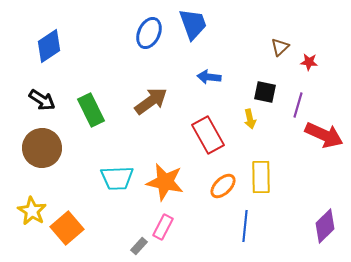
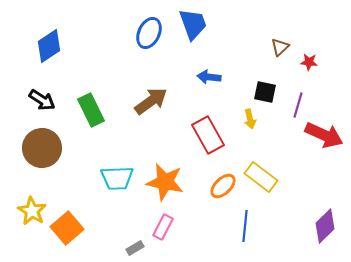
yellow rectangle: rotated 52 degrees counterclockwise
gray rectangle: moved 4 px left, 2 px down; rotated 18 degrees clockwise
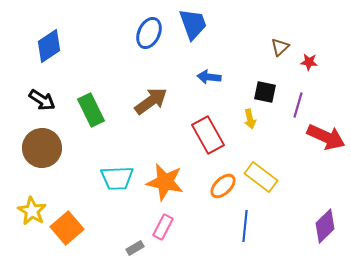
red arrow: moved 2 px right, 2 px down
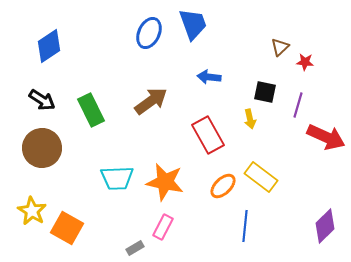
red star: moved 4 px left
orange square: rotated 20 degrees counterclockwise
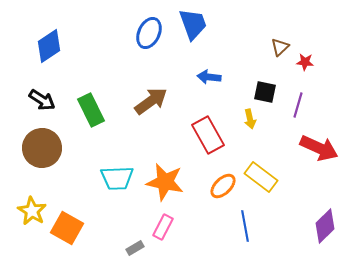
red arrow: moved 7 px left, 11 px down
blue line: rotated 16 degrees counterclockwise
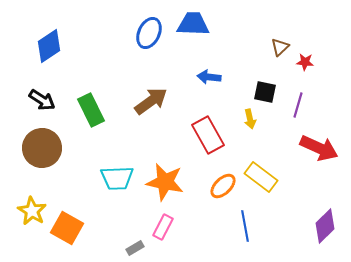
blue trapezoid: rotated 68 degrees counterclockwise
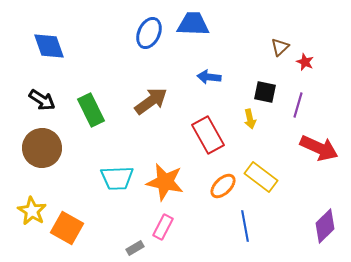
blue diamond: rotated 76 degrees counterclockwise
red star: rotated 18 degrees clockwise
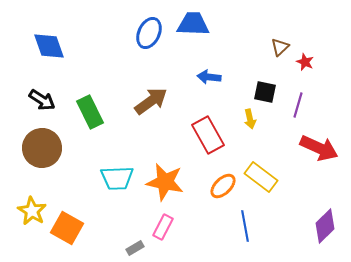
green rectangle: moved 1 px left, 2 px down
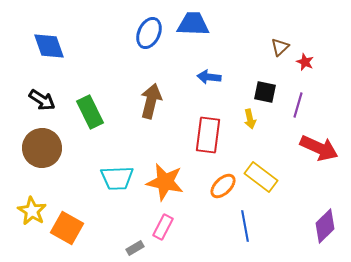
brown arrow: rotated 40 degrees counterclockwise
red rectangle: rotated 36 degrees clockwise
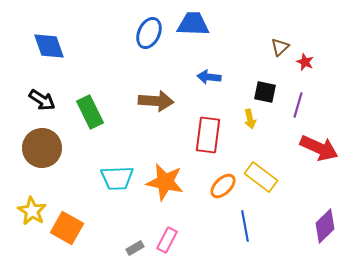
brown arrow: moved 5 px right; rotated 80 degrees clockwise
pink rectangle: moved 4 px right, 13 px down
